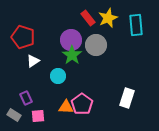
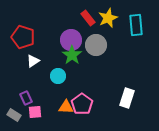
pink square: moved 3 px left, 4 px up
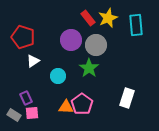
green star: moved 17 px right, 13 px down
pink square: moved 3 px left, 1 px down
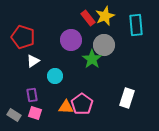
yellow star: moved 3 px left, 2 px up
gray circle: moved 8 px right
green star: moved 3 px right, 9 px up
cyan circle: moved 3 px left
purple rectangle: moved 6 px right, 3 px up; rotated 16 degrees clockwise
pink square: moved 3 px right; rotated 24 degrees clockwise
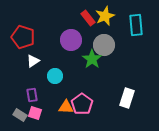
gray rectangle: moved 6 px right
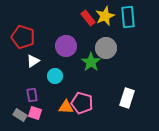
cyan rectangle: moved 8 px left, 8 px up
purple circle: moved 5 px left, 6 px down
gray circle: moved 2 px right, 3 px down
green star: moved 1 px left, 3 px down
pink pentagon: moved 1 px up; rotated 20 degrees counterclockwise
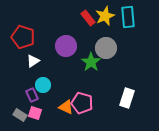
cyan circle: moved 12 px left, 9 px down
purple rectangle: rotated 16 degrees counterclockwise
orange triangle: rotated 21 degrees clockwise
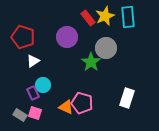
purple circle: moved 1 px right, 9 px up
purple rectangle: moved 1 px right, 2 px up
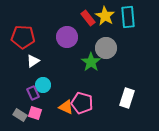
yellow star: rotated 18 degrees counterclockwise
red pentagon: rotated 15 degrees counterclockwise
